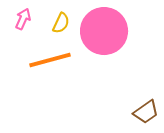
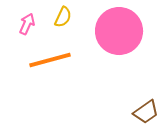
pink arrow: moved 4 px right, 5 px down
yellow semicircle: moved 2 px right, 6 px up
pink circle: moved 15 px right
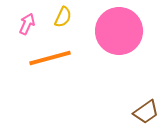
orange line: moved 2 px up
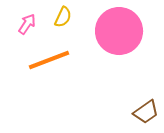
pink arrow: rotated 10 degrees clockwise
orange line: moved 1 px left, 2 px down; rotated 6 degrees counterclockwise
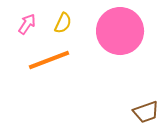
yellow semicircle: moved 6 px down
pink circle: moved 1 px right
brown trapezoid: rotated 16 degrees clockwise
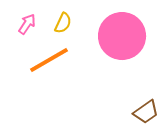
pink circle: moved 2 px right, 5 px down
orange line: rotated 9 degrees counterclockwise
brown trapezoid: rotated 16 degrees counterclockwise
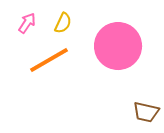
pink arrow: moved 1 px up
pink circle: moved 4 px left, 10 px down
brown trapezoid: rotated 48 degrees clockwise
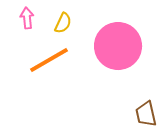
pink arrow: moved 5 px up; rotated 40 degrees counterclockwise
brown trapezoid: moved 2 px down; rotated 64 degrees clockwise
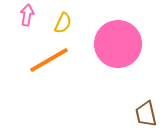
pink arrow: moved 3 px up; rotated 15 degrees clockwise
pink circle: moved 2 px up
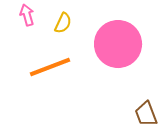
pink arrow: rotated 25 degrees counterclockwise
orange line: moved 1 px right, 7 px down; rotated 9 degrees clockwise
brown trapezoid: rotated 8 degrees counterclockwise
